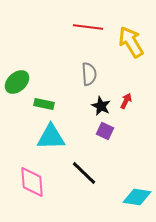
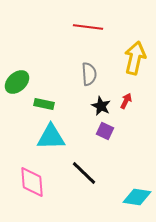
yellow arrow: moved 4 px right, 16 px down; rotated 44 degrees clockwise
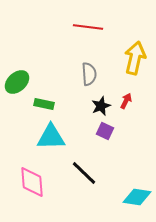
black star: rotated 24 degrees clockwise
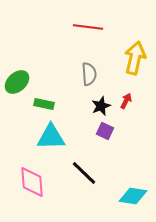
cyan diamond: moved 4 px left, 1 px up
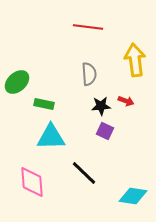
yellow arrow: moved 2 px down; rotated 20 degrees counterclockwise
red arrow: rotated 84 degrees clockwise
black star: rotated 18 degrees clockwise
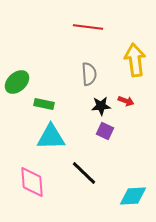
cyan diamond: rotated 12 degrees counterclockwise
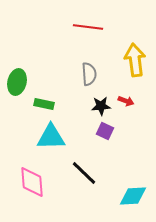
green ellipse: rotated 35 degrees counterclockwise
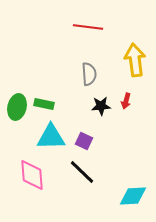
green ellipse: moved 25 px down
red arrow: rotated 84 degrees clockwise
purple square: moved 21 px left, 10 px down
black line: moved 2 px left, 1 px up
pink diamond: moved 7 px up
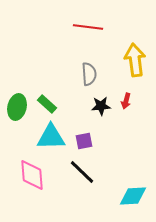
green rectangle: moved 3 px right; rotated 30 degrees clockwise
purple square: rotated 36 degrees counterclockwise
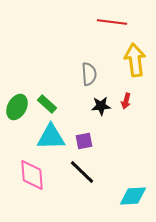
red line: moved 24 px right, 5 px up
green ellipse: rotated 15 degrees clockwise
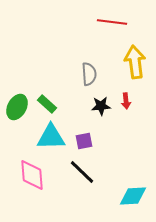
yellow arrow: moved 2 px down
red arrow: rotated 21 degrees counterclockwise
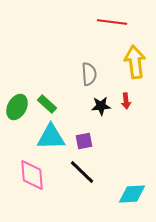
cyan diamond: moved 1 px left, 2 px up
